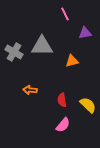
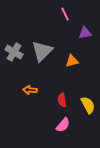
gray triangle: moved 5 px down; rotated 45 degrees counterclockwise
yellow semicircle: rotated 18 degrees clockwise
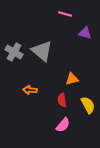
pink line: rotated 48 degrees counterclockwise
purple triangle: rotated 24 degrees clockwise
gray triangle: rotated 35 degrees counterclockwise
orange triangle: moved 18 px down
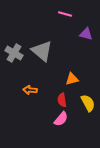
purple triangle: moved 1 px right, 1 px down
gray cross: moved 1 px down
yellow semicircle: moved 2 px up
pink semicircle: moved 2 px left, 6 px up
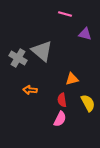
purple triangle: moved 1 px left
gray cross: moved 4 px right, 5 px down
pink semicircle: moved 1 px left; rotated 14 degrees counterclockwise
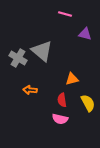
pink semicircle: rotated 77 degrees clockwise
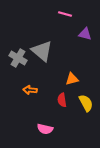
yellow semicircle: moved 2 px left
pink semicircle: moved 15 px left, 10 px down
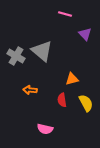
purple triangle: rotated 32 degrees clockwise
gray cross: moved 2 px left, 2 px up
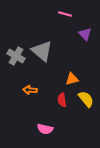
yellow semicircle: moved 4 px up; rotated 12 degrees counterclockwise
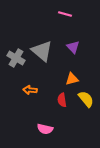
purple triangle: moved 12 px left, 13 px down
gray cross: moved 2 px down
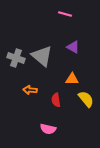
purple triangle: rotated 16 degrees counterclockwise
gray triangle: moved 5 px down
gray cross: rotated 12 degrees counterclockwise
orange triangle: rotated 16 degrees clockwise
red semicircle: moved 6 px left
pink semicircle: moved 3 px right
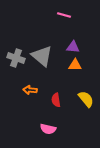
pink line: moved 1 px left, 1 px down
purple triangle: rotated 24 degrees counterclockwise
orange triangle: moved 3 px right, 14 px up
